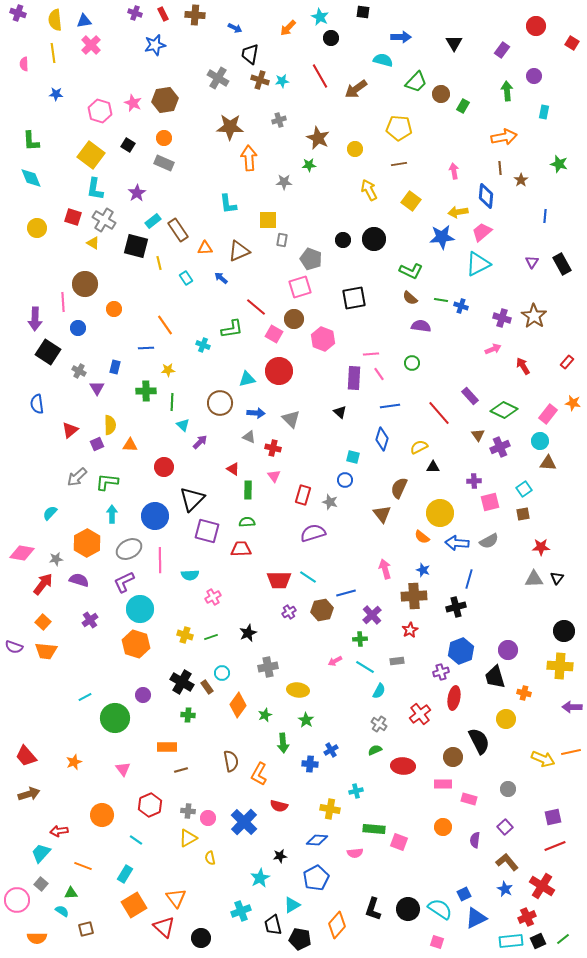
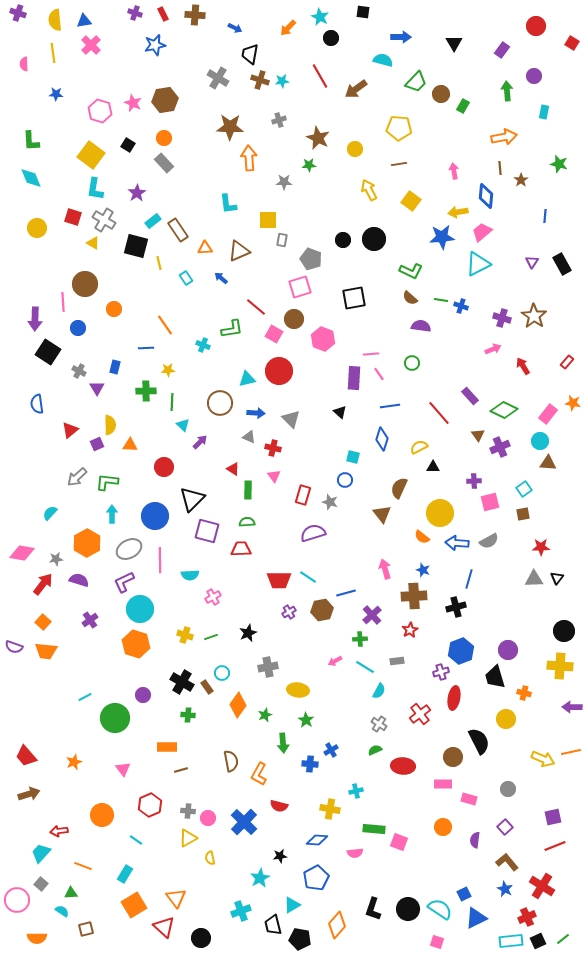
gray rectangle at (164, 163): rotated 24 degrees clockwise
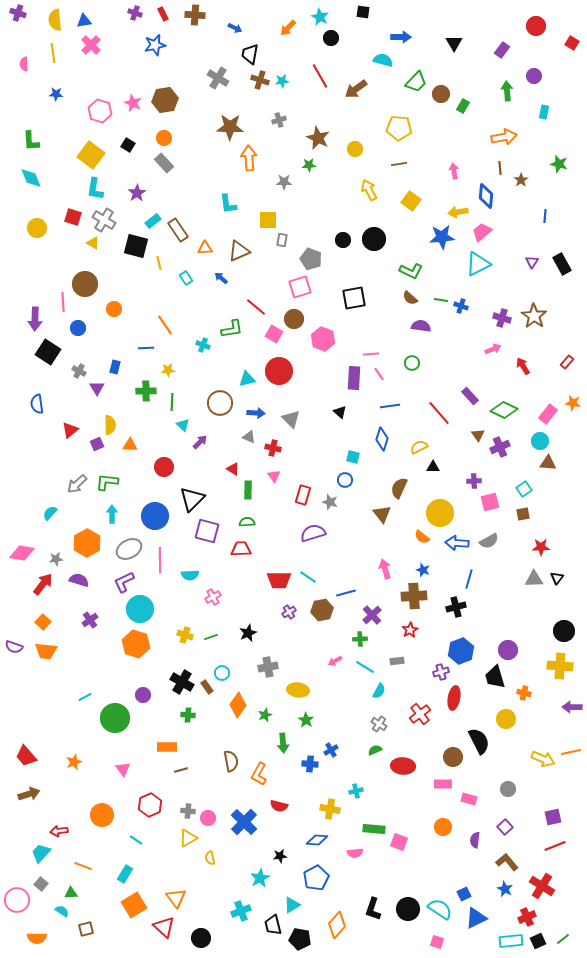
gray arrow at (77, 477): moved 7 px down
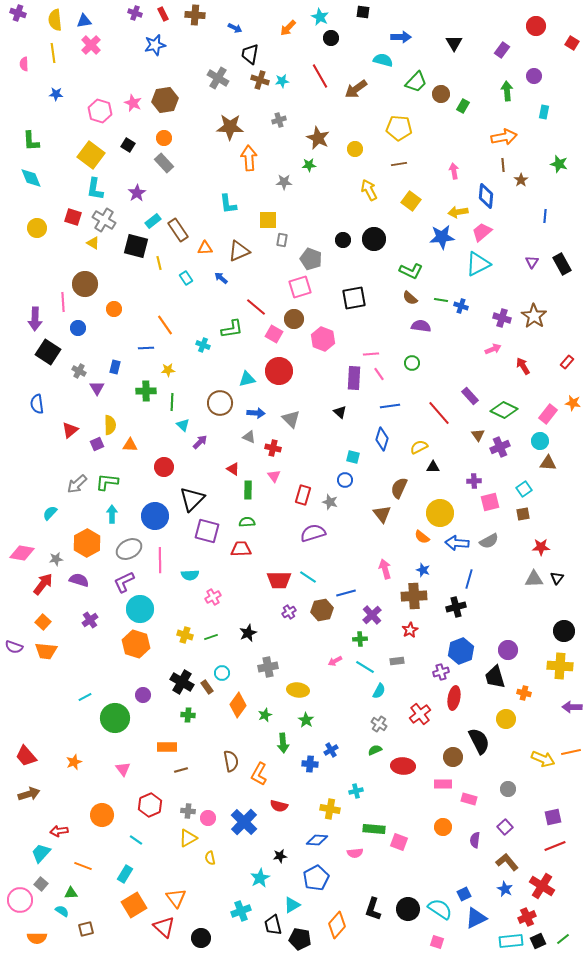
brown line at (500, 168): moved 3 px right, 3 px up
pink circle at (17, 900): moved 3 px right
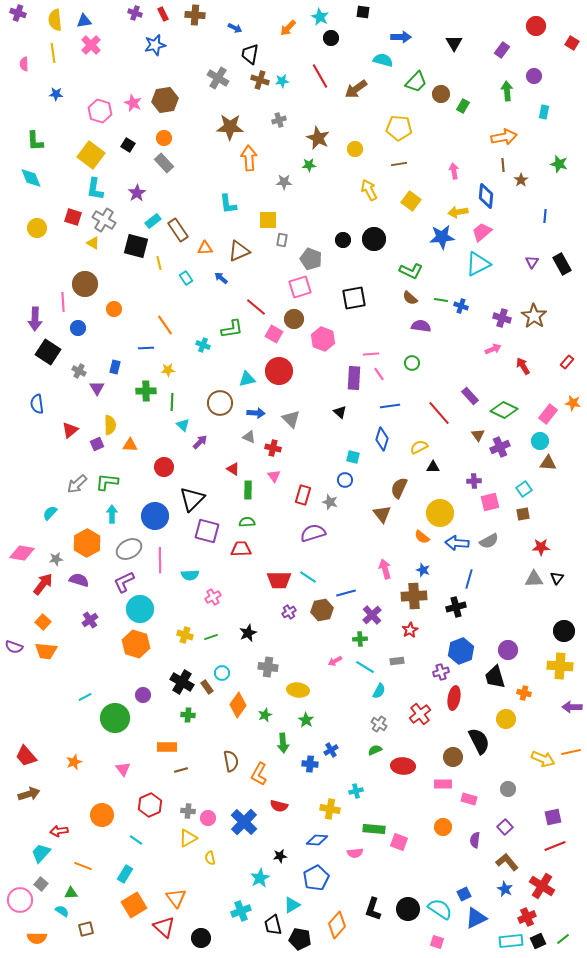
green L-shape at (31, 141): moved 4 px right
gray cross at (268, 667): rotated 18 degrees clockwise
